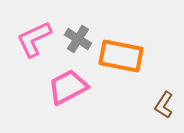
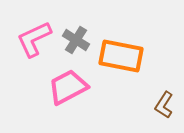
gray cross: moved 2 px left, 1 px down
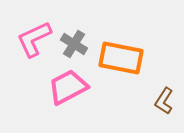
gray cross: moved 2 px left, 4 px down
orange rectangle: moved 2 px down
brown L-shape: moved 4 px up
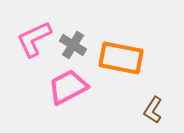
gray cross: moved 1 px left, 1 px down
brown L-shape: moved 11 px left, 9 px down
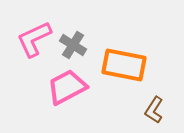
orange rectangle: moved 3 px right, 7 px down
pink trapezoid: moved 1 px left
brown L-shape: moved 1 px right
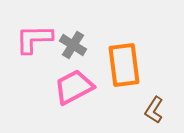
pink L-shape: rotated 24 degrees clockwise
orange rectangle: rotated 72 degrees clockwise
pink trapezoid: moved 7 px right
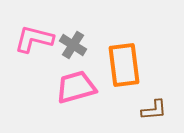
pink L-shape: rotated 15 degrees clockwise
pink trapezoid: moved 2 px right; rotated 12 degrees clockwise
brown L-shape: rotated 128 degrees counterclockwise
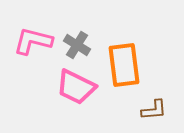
pink L-shape: moved 1 px left, 2 px down
gray cross: moved 4 px right
pink trapezoid: rotated 138 degrees counterclockwise
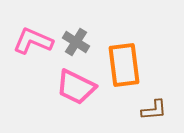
pink L-shape: rotated 9 degrees clockwise
gray cross: moved 1 px left, 3 px up
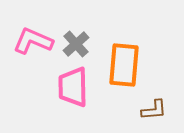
gray cross: moved 2 px down; rotated 16 degrees clockwise
orange rectangle: rotated 12 degrees clockwise
pink trapezoid: moved 3 px left; rotated 63 degrees clockwise
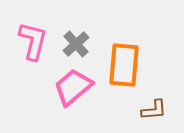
pink L-shape: rotated 81 degrees clockwise
pink trapezoid: rotated 51 degrees clockwise
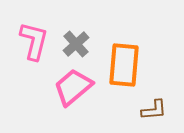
pink L-shape: moved 1 px right
